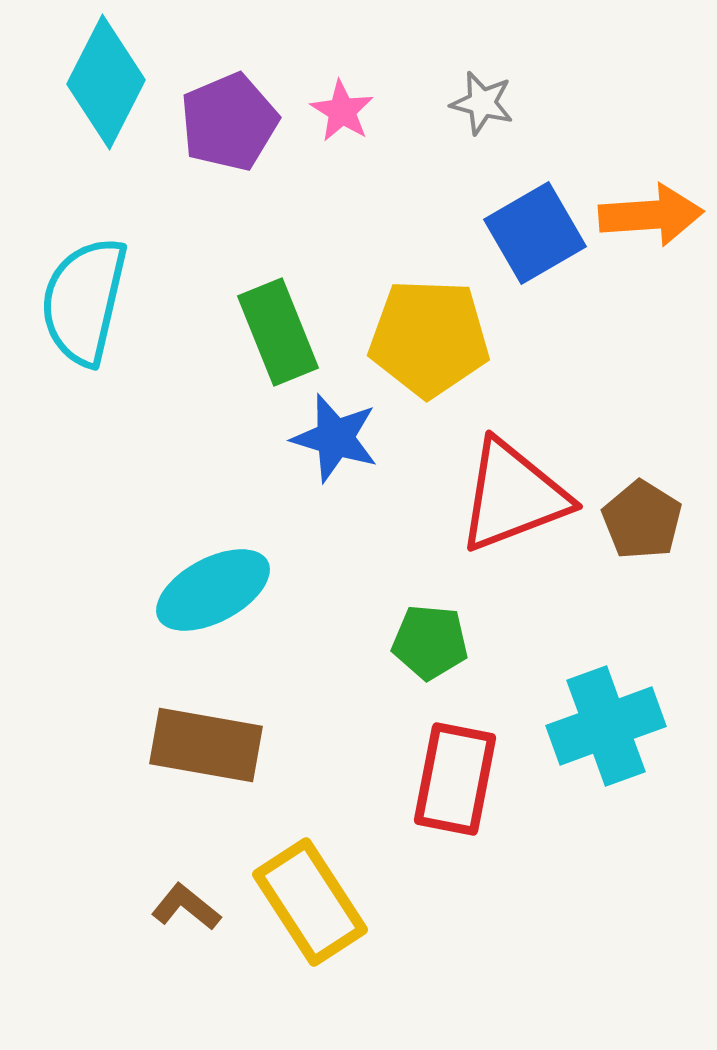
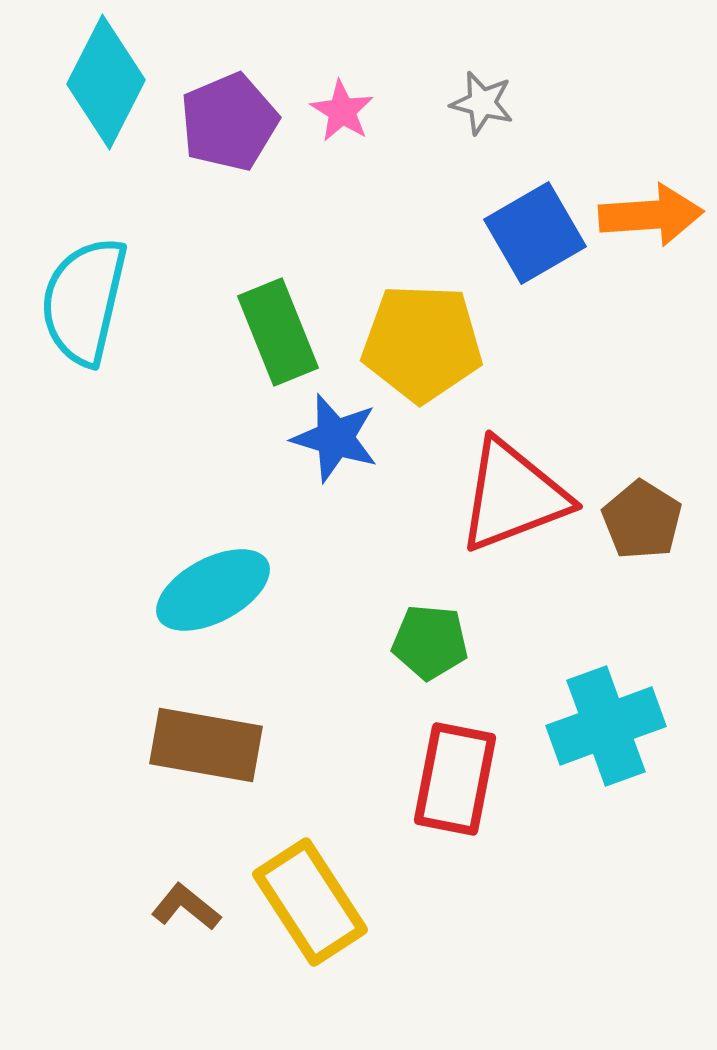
yellow pentagon: moved 7 px left, 5 px down
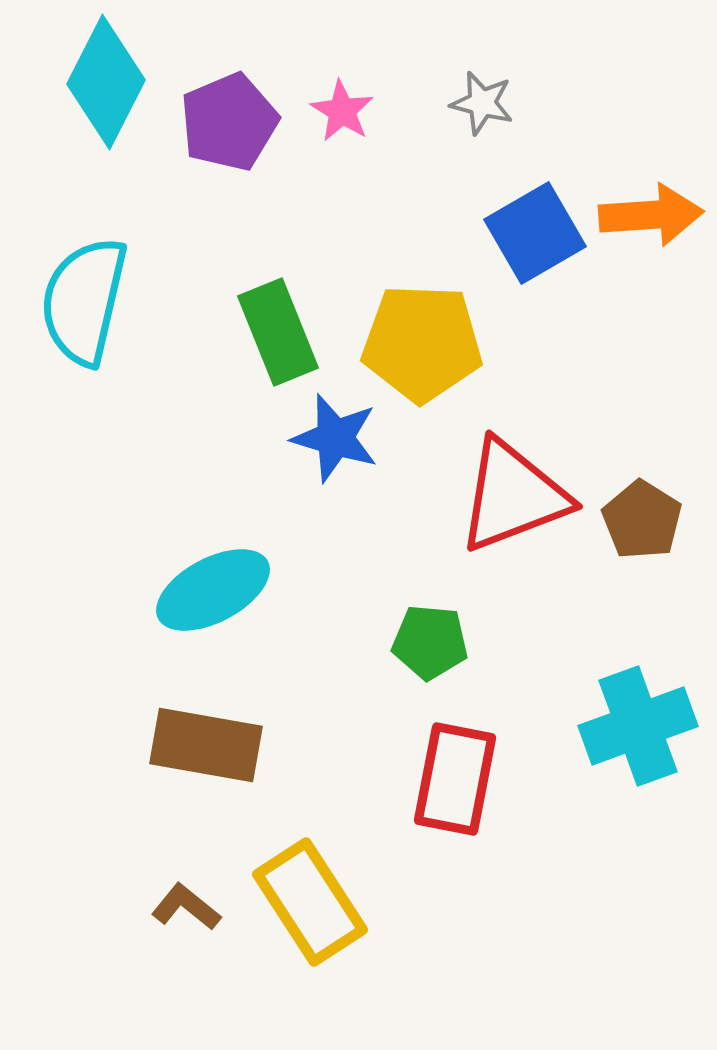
cyan cross: moved 32 px right
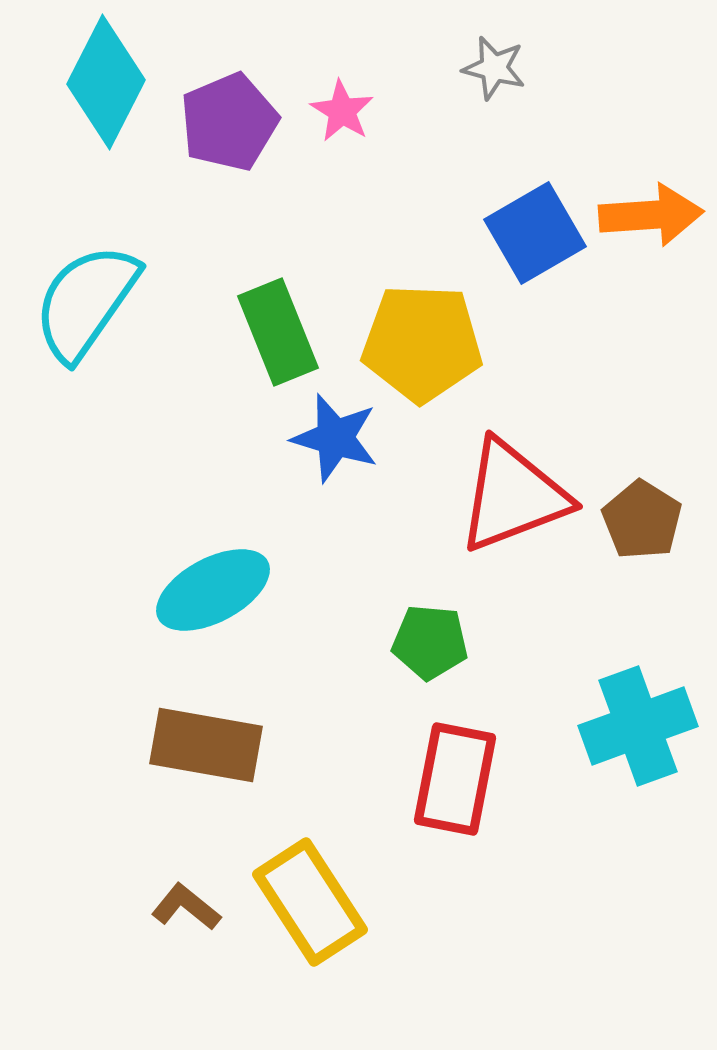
gray star: moved 12 px right, 35 px up
cyan semicircle: moved 2 px right, 1 px down; rotated 22 degrees clockwise
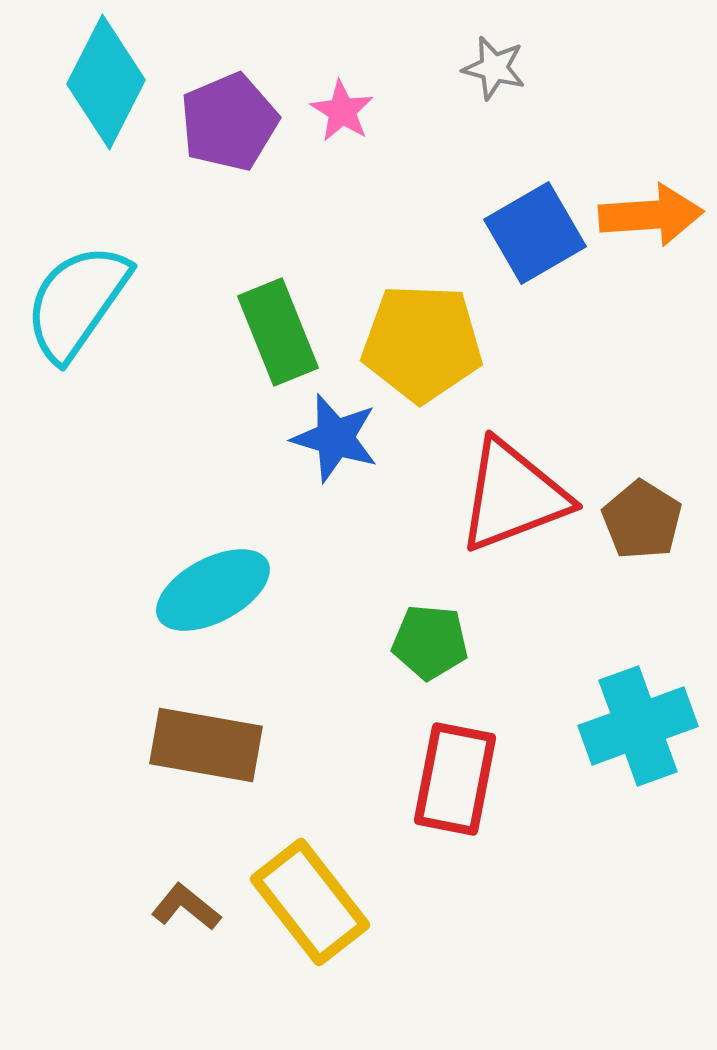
cyan semicircle: moved 9 px left
yellow rectangle: rotated 5 degrees counterclockwise
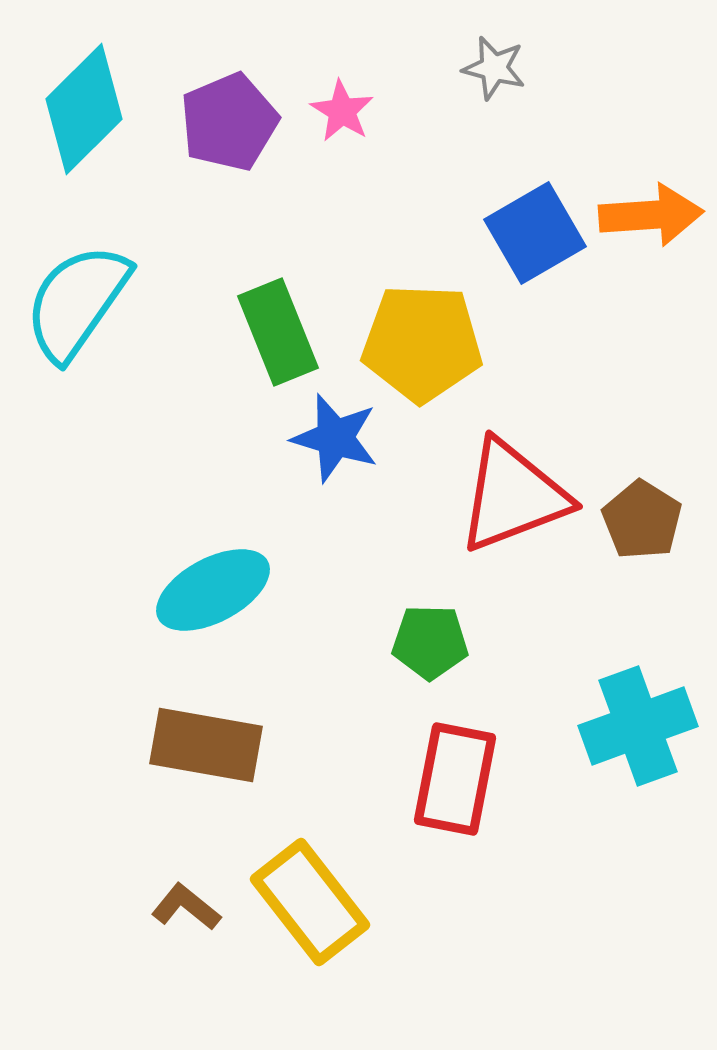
cyan diamond: moved 22 px left, 27 px down; rotated 18 degrees clockwise
green pentagon: rotated 4 degrees counterclockwise
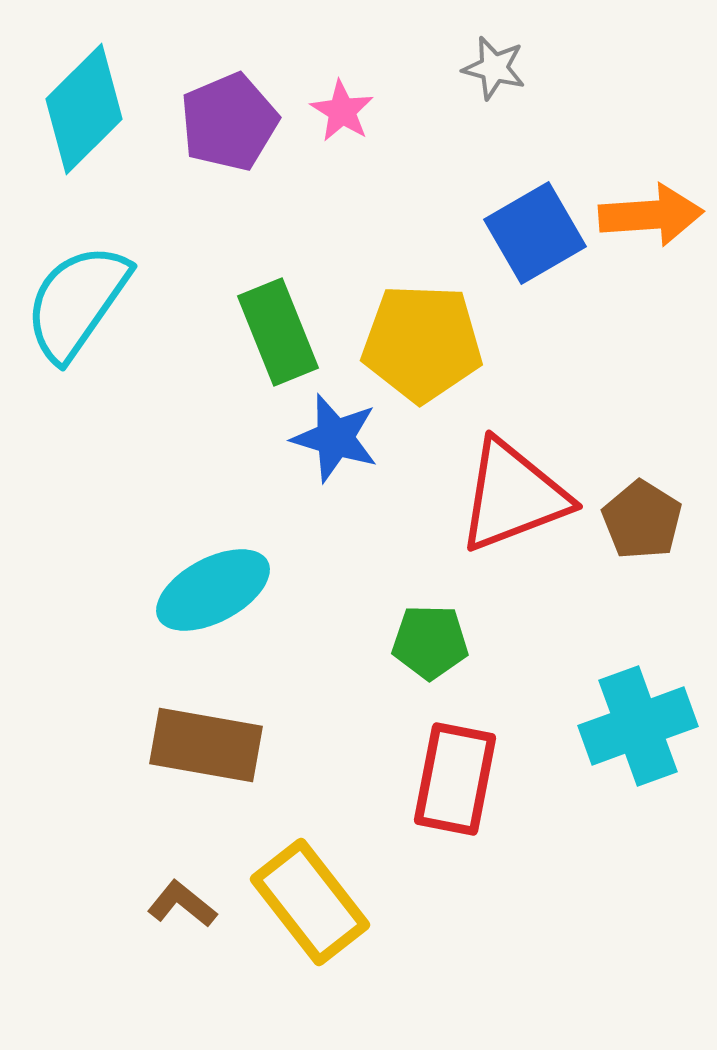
brown L-shape: moved 4 px left, 3 px up
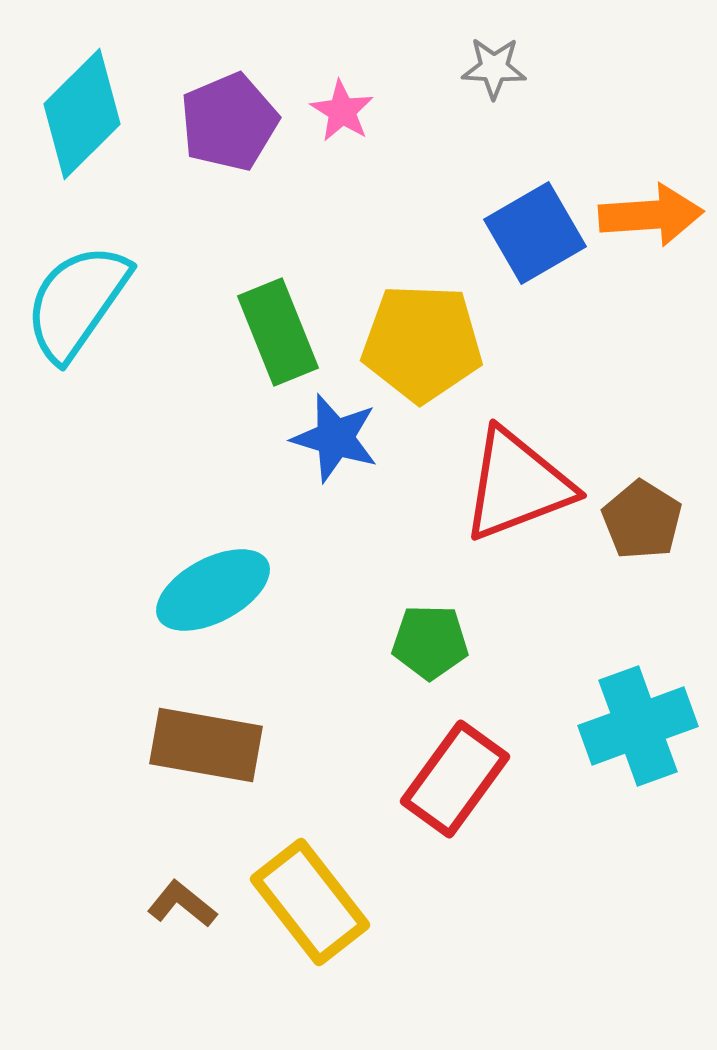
gray star: rotated 12 degrees counterclockwise
cyan diamond: moved 2 px left, 5 px down
red triangle: moved 4 px right, 11 px up
red rectangle: rotated 25 degrees clockwise
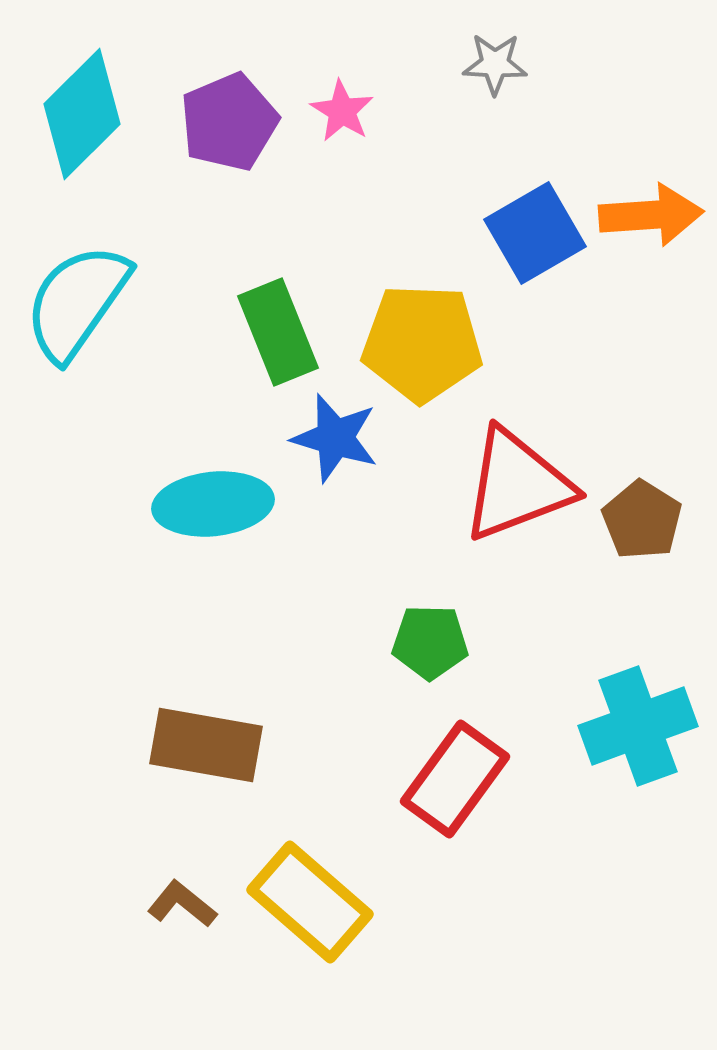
gray star: moved 1 px right, 4 px up
cyan ellipse: moved 86 px up; rotated 22 degrees clockwise
yellow rectangle: rotated 11 degrees counterclockwise
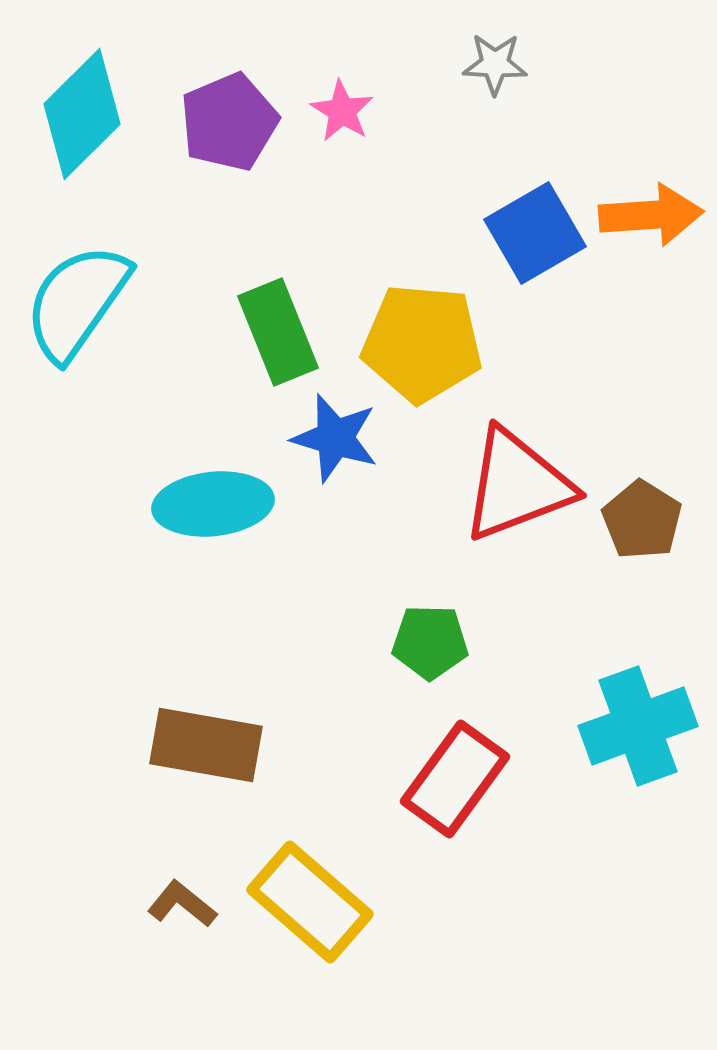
yellow pentagon: rotated 3 degrees clockwise
